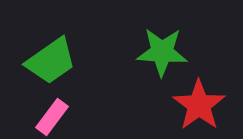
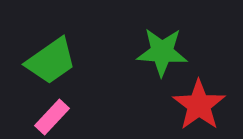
pink rectangle: rotated 6 degrees clockwise
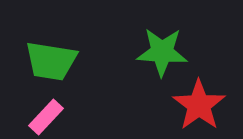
green trapezoid: rotated 44 degrees clockwise
pink rectangle: moved 6 px left
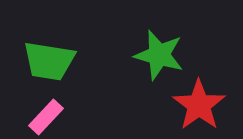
green star: moved 3 px left, 3 px down; rotated 12 degrees clockwise
green trapezoid: moved 2 px left
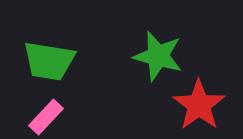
green star: moved 1 px left, 1 px down
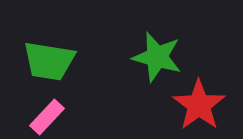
green star: moved 1 px left, 1 px down
pink rectangle: moved 1 px right
